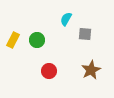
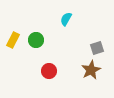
gray square: moved 12 px right, 14 px down; rotated 24 degrees counterclockwise
green circle: moved 1 px left
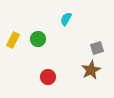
green circle: moved 2 px right, 1 px up
red circle: moved 1 px left, 6 px down
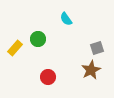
cyan semicircle: rotated 64 degrees counterclockwise
yellow rectangle: moved 2 px right, 8 px down; rotated 14 degrees clockwise
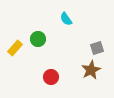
red circle: moved 3 px right
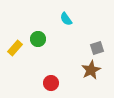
red circle: moved 6 px down
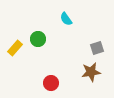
brown star: moved 2 px down; rotated 18 degrees clockwise
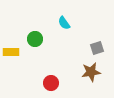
cyan semicircle: moved 2 px left, 4 px down
green circle: moved 3 px left
yellow rectangle: moved 4 px left, 4 px down; rotated 49 degrees clockwise
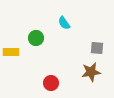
green circle: moved 1 px right, 1 px up
gray square: rotated 24 degrees clockwise
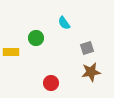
gray square: moved 10 px left; rotated 24 degrees counterclockwise
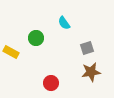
yellow rectangle: rotated 28 degrees clockwise
